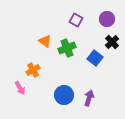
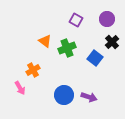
purple arrow: moved 1 px up; rotated 91 degrees clockwise
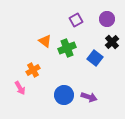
purple square: rotated 32 degrees clockwise
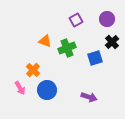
orange triangle: rotated 16 degrees counterclockwise
blue square: rotated 35 degrees clockwise
orange cross: rotated 16 degrees counterclockwise
blue circle: moved 17 px left, 5 px up
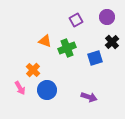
purple circle: moved 2 px up
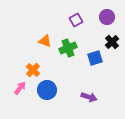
green cross: moved 1 px right
pink arrow: rotated 112 degrees counterclockwise
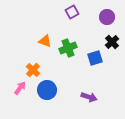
purple square: moved 4 px left, 8 px up
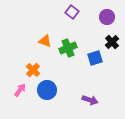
purple square: rotated 24 degrees counterclockwise
pink arrow: moved 2 px down
purple arrow: moved 1 px right, 3 px down
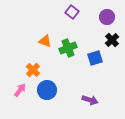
black cross: moved 2 px up
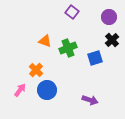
purple circle: moved 2 px right
orange cross: moved 3 px right
